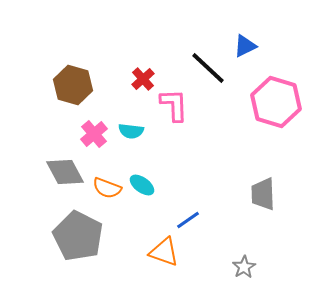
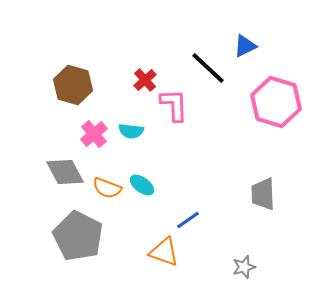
red cross: moved 2 px right, 1 px down
gray star: rotated 15 degrees clockwise
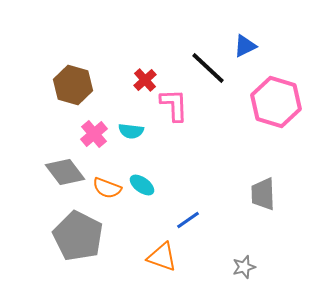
gray diamond: rotated 9 degrees counterclockwise
orange triangle: moved 2 px left, 5 px down
